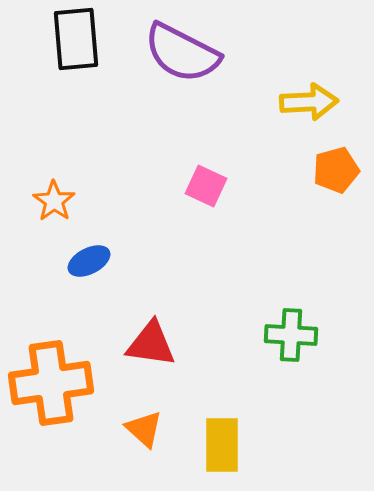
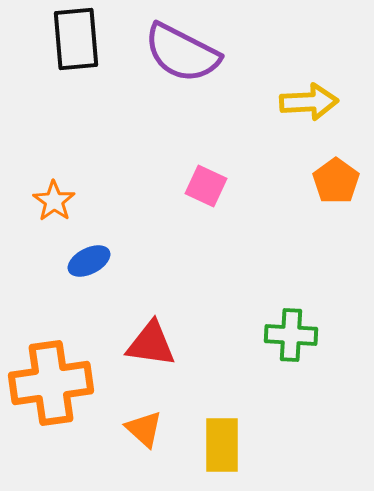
orange pentagon: moved 11 px down; rotated 21 degrees counterclockwise
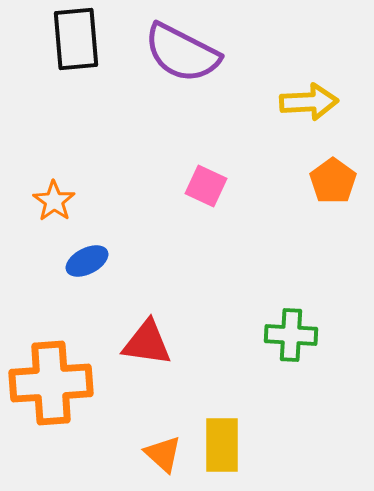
orange pentagon: moved 3 px left
blue ellipse: moved 2 px left
red triangle: moved 4 px left, 1 px up
orange cross: rotated 4 degrees clockwise
orange triangle: moved 19 px right, 25 px down
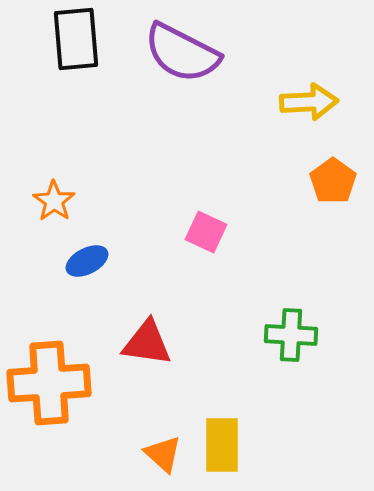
pink square: moved 46 px down
orange cross: moved 2 px left
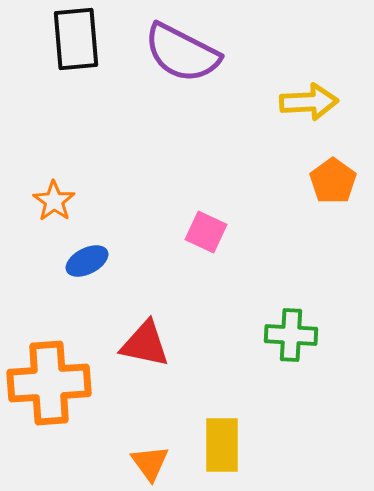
red triangle: moved 2 px left, 1 px down; rotated 4 degrees clockwise
orange triangle: moved 13 px left, 9 px down; rotated 12 degrees clockwise
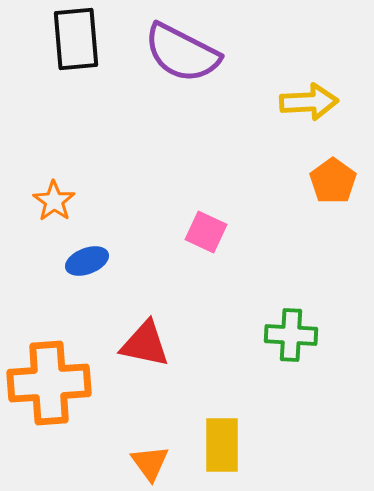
blue ellipse: rotated 6 degrees clockwise
